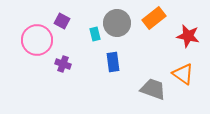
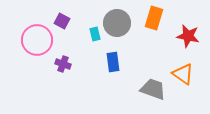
orange rectangle: rotated 35 degrees counterclockwise
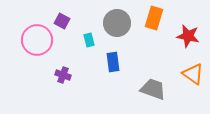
cyan rectangle: moved 6 px left, 6 px down
purple cross: moved 11 px down
orange triangle: moved 10 px right
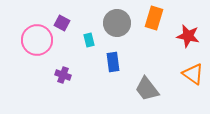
purple square: moved 2 px down
gray trapezoid: moved 6 px left; rotated 148 degrees counterclockwise
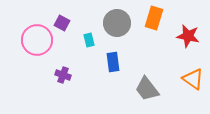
orange triangle: moved 5 px down
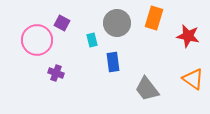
cyan rectangle: moved 3 px right
purple cross: moved 7 px left, 2 px up
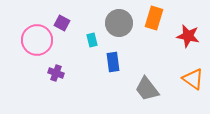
gray circle: moved 2 px right
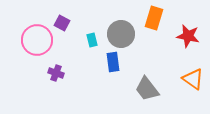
gray circle: moved 2 px right, 11 px down
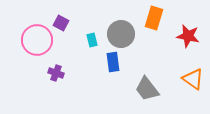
purple square: moved 1 px left
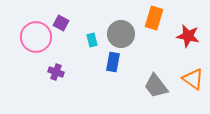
pink circle: moved 1 px left, 3 px up
blue rectangle: rotated 18 degrees clockwise
purple cross: moved 1 px up
gray trapezoid: moved 9 px right, 3 px up
